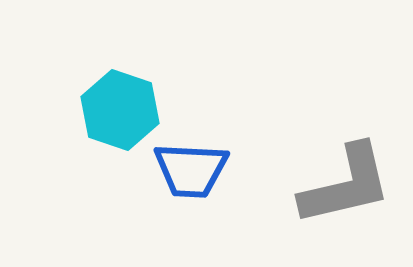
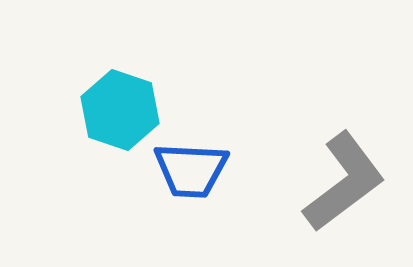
gray L-shape: moved 2 px left, 3 px up; rotated 24 degrees counterclockwise
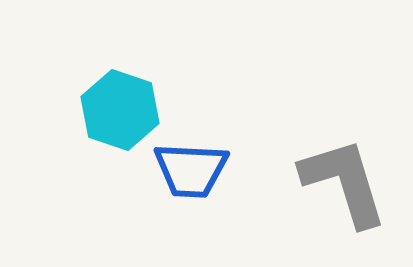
gray L-shape: rotated 70 degrees counterclockwise
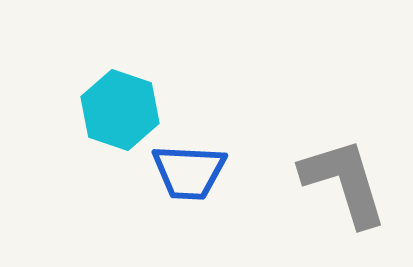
blue trapezoid: moved 2 px left, 2 px down
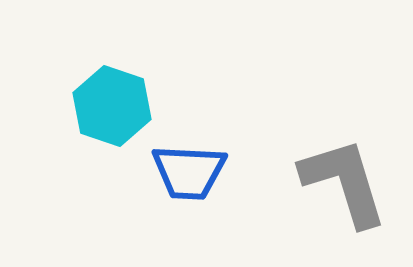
cyan hexagon: moved 8 px left, 4 px up
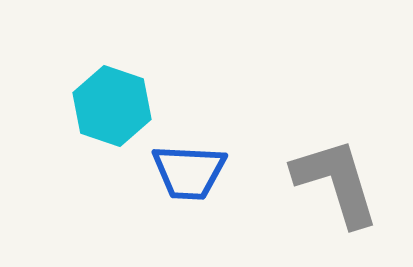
gray L-shape: moved 8 px left
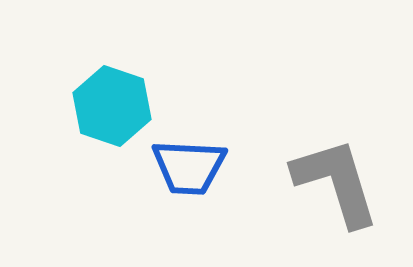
blue trapezoid: moved 5 px up
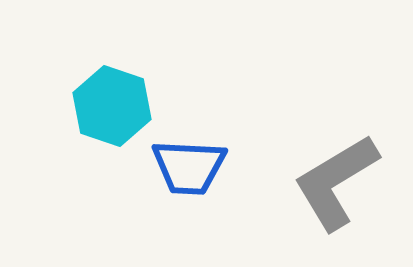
gray L-shape: rotated 104 degrees counterclockwise
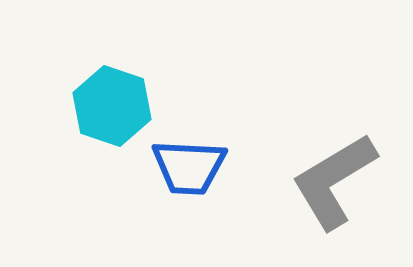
gray L-shape: moved 2 px left, 1 px up
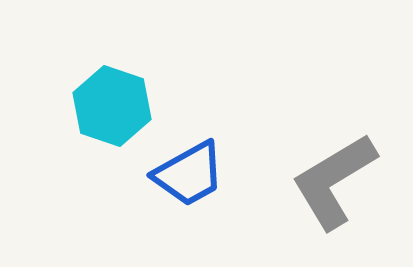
blue trapezoid: moved 7 px down; rotated 32 degrees counterclockwise
